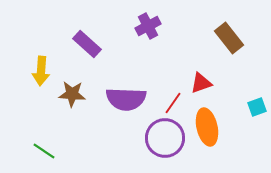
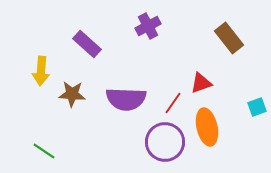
purple circle: moved 4 px down
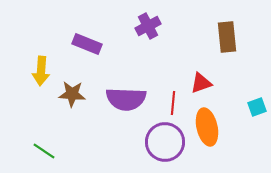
brown rectangle: moved 2 px left, 1 px up; rotated 32 degrees clockwise
purple rectangle: rotated 20 degrees counterclockwise
red line: rotated 30 degrees counterclockwise
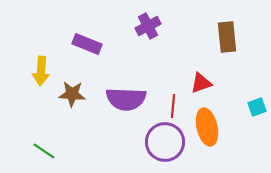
red line: moved 3 px down
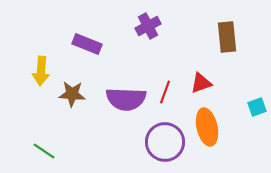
red line: moved 8 px left, 14 px up; rotated 15 degrees clockwise
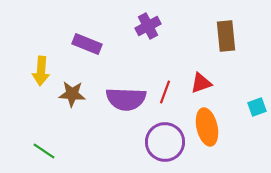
brown rectangle: moved 1 px left, 1 px up
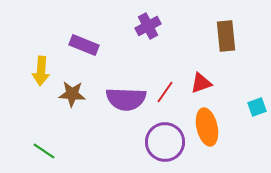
purple rectangle: moved 3 px left, 1 px down
red line: rotated 15 degrees clockwise
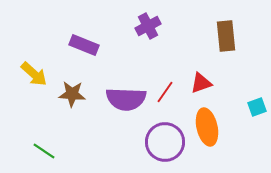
yellow arrow: moved 7 px left, 3 px down; rotated 52 degrees counterclockwise
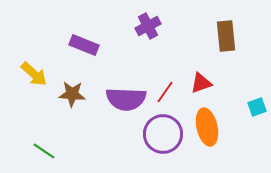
purple circle: moved 2 px left, 8 px up
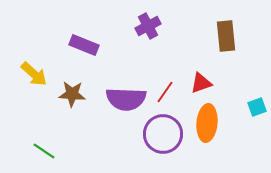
orange ellipse: moved 4 px up; rotated 18 degrees clockwise
